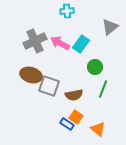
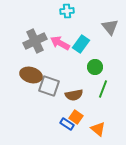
gray triangle: rotated 30 degrees counterclockwise
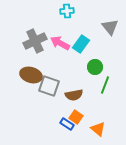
green line: moved 2 px right, 4 px up
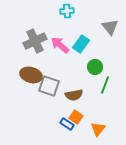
pink arrow: moved 2 px down; rotated 12 degrees clockwise
orange triangle: rotated 28 degrees clockwise
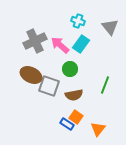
cyan cross: moved 11 px right, 10 px down; rotated 24 degrees clockwise
green circle: moved 25 px left, 2 px down
brown ellipse: rotated 10 degrees clockwise
